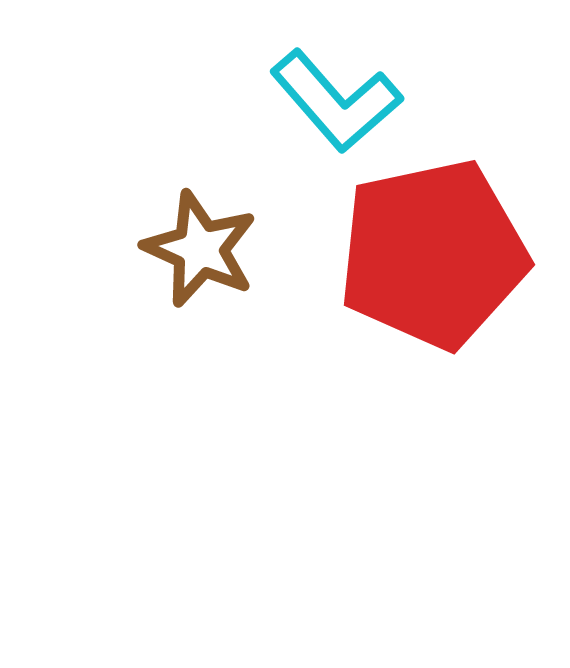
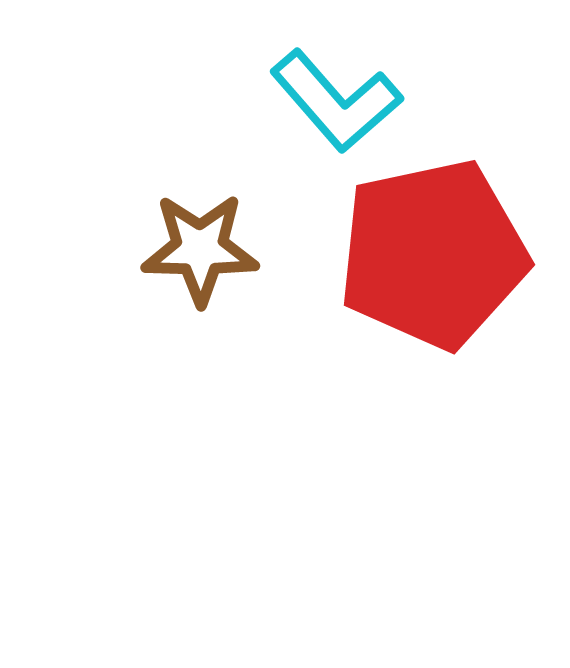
brown star: rotated 23 degrees counterclockwise
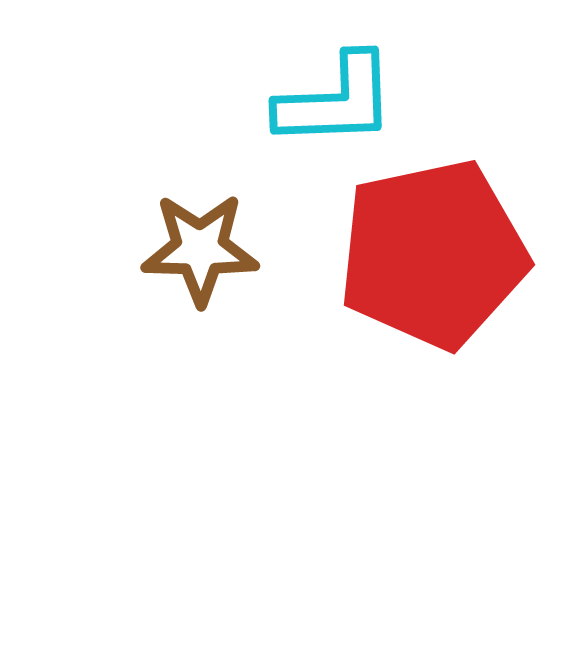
cyan L-shape: rotated 51 degrees counterclockwise
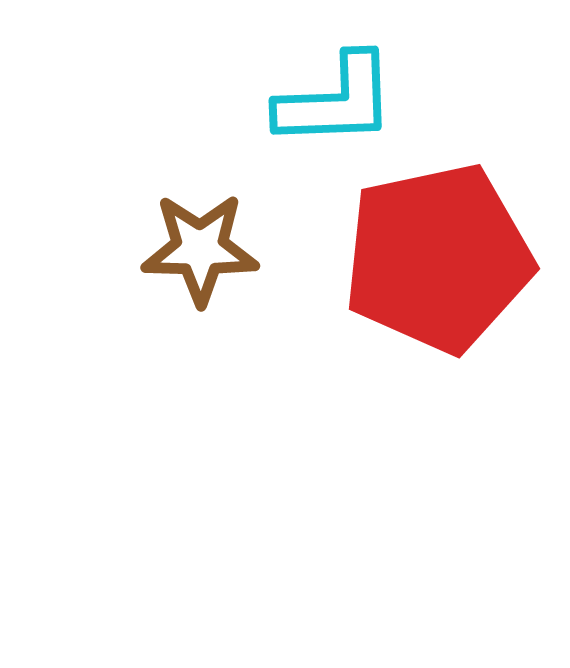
red pentagon: moved 5 px right, 4 px down
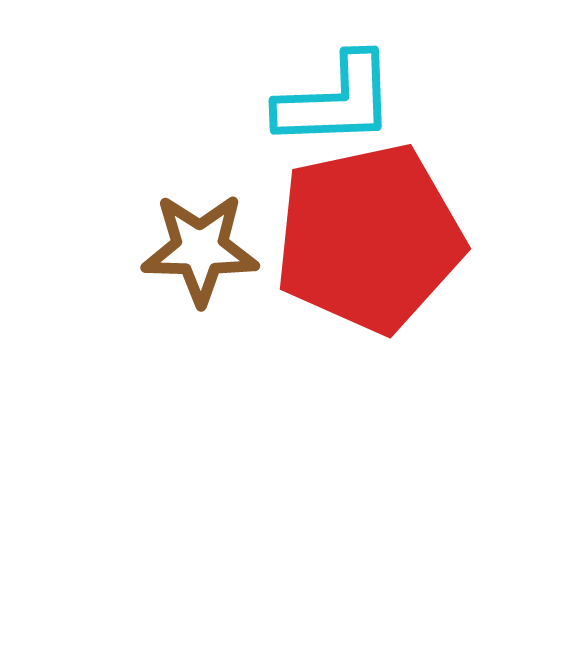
red pentagon: moved 69 px left, 20 px up
